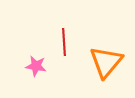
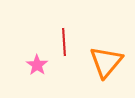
pink star: moved 1 px right, 1 px up; rotated 25 degrees clockwise
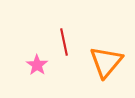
red line: rotated 8 degrees counterclockwise
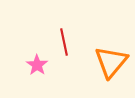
orange triangle: moved 5 px right
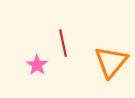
red line: moved 1 px left, 1 px down
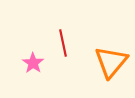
pink star: moved 4 px left, 2 px up
